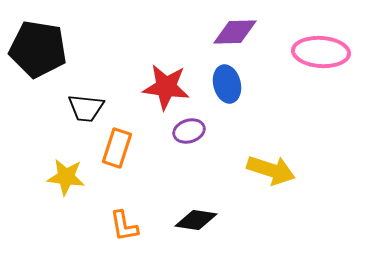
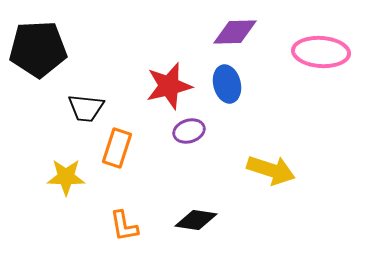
black pentagon: rotated 12 degrees counterclockwise
red star: moved 3 px right, 1 px up; rotated 21 degrees counterclockwise
yellow star: rotated 6 degrees counterclockwise
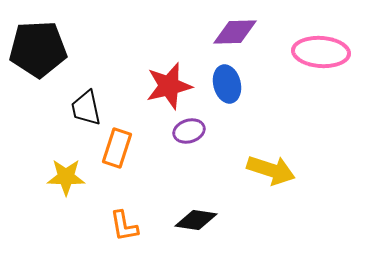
black trapezoid: rotated 72 degrees clockwise
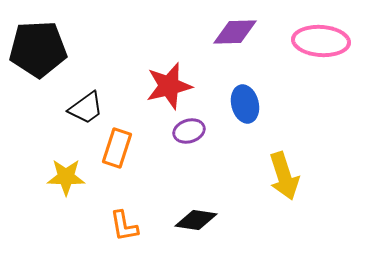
pink ellipse: moved 11 px up
blue ellipse: moved 18 px right, 20 px down
black trapezoid: rotated 114 degrees counterclockwise
yellow arrow: moved 13 px right, 6 px down; rotated 54 degrees clockwise
